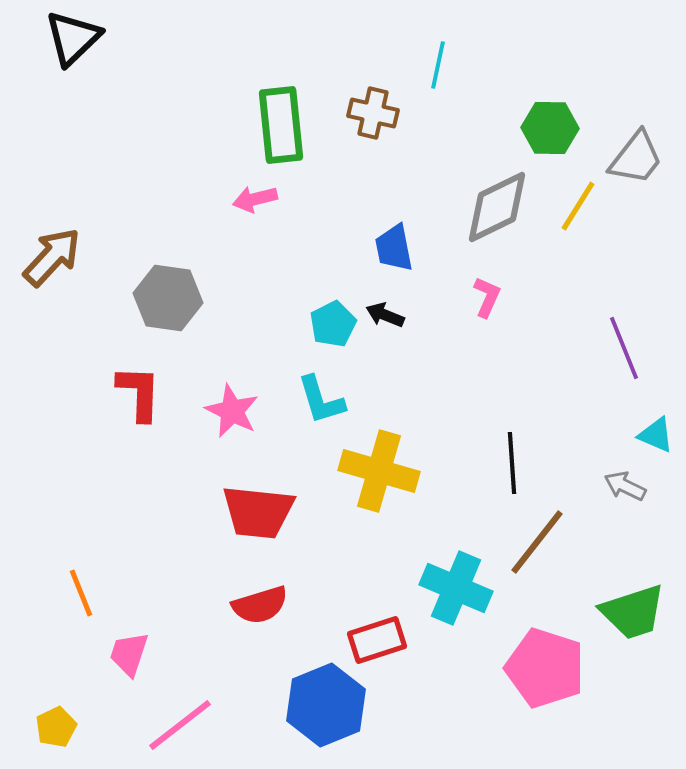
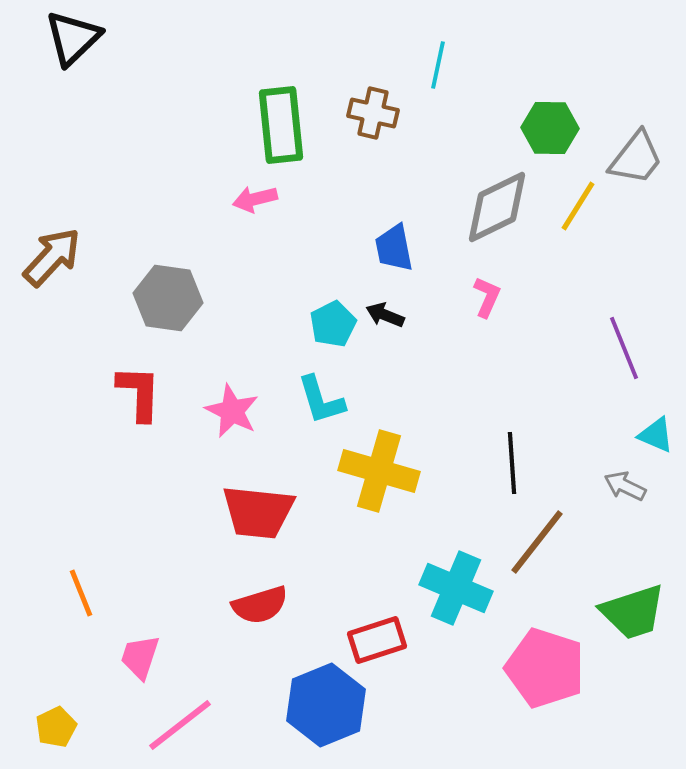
pink trapezoid: moved 11 px right, 3 px down
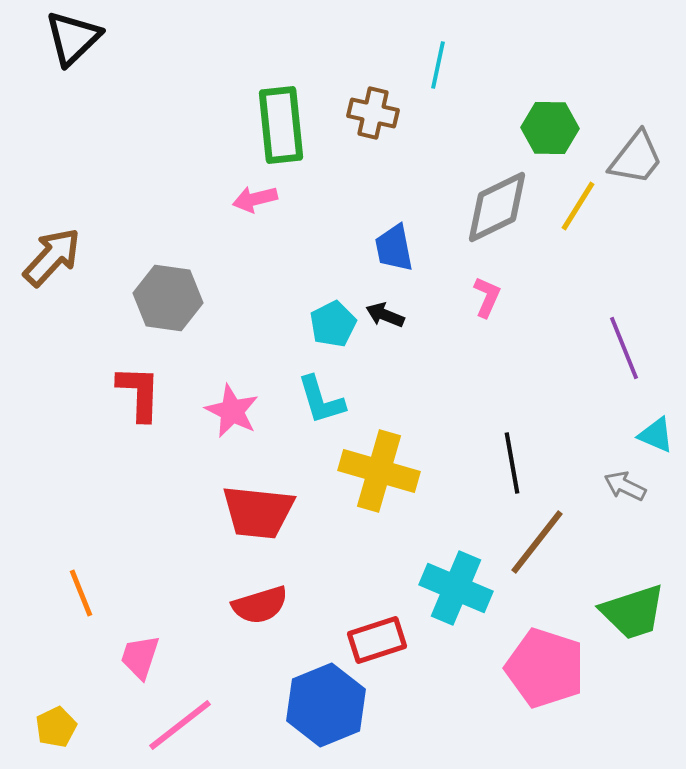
black line: rotated 6 degrees counterclockwise
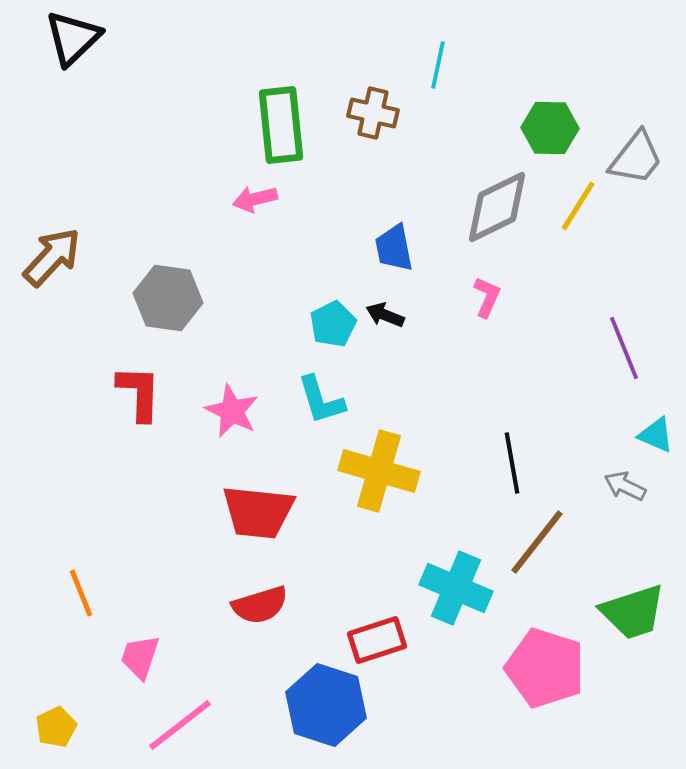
blue hexagon: rotated 20 degrees counterclockwise
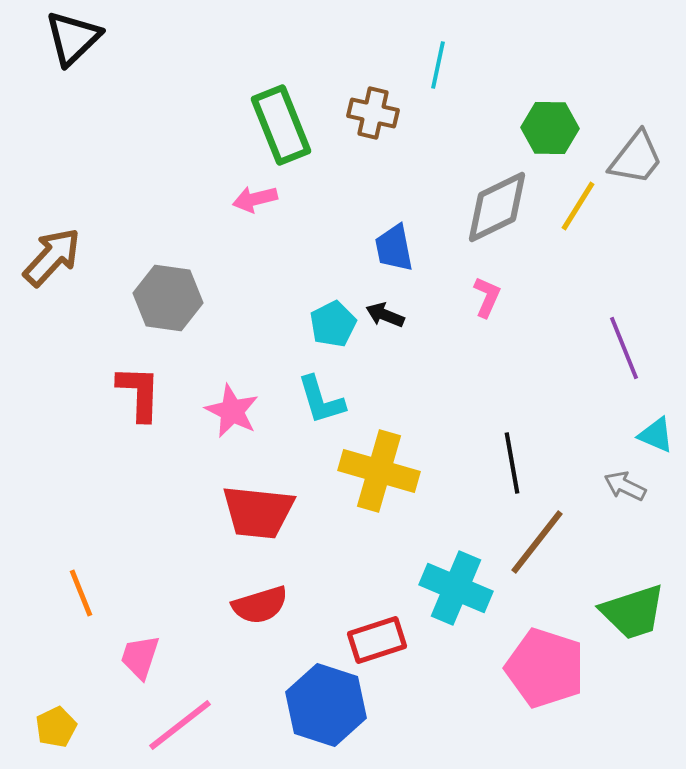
green rectangle: rotated 16 degrees counterclockwise
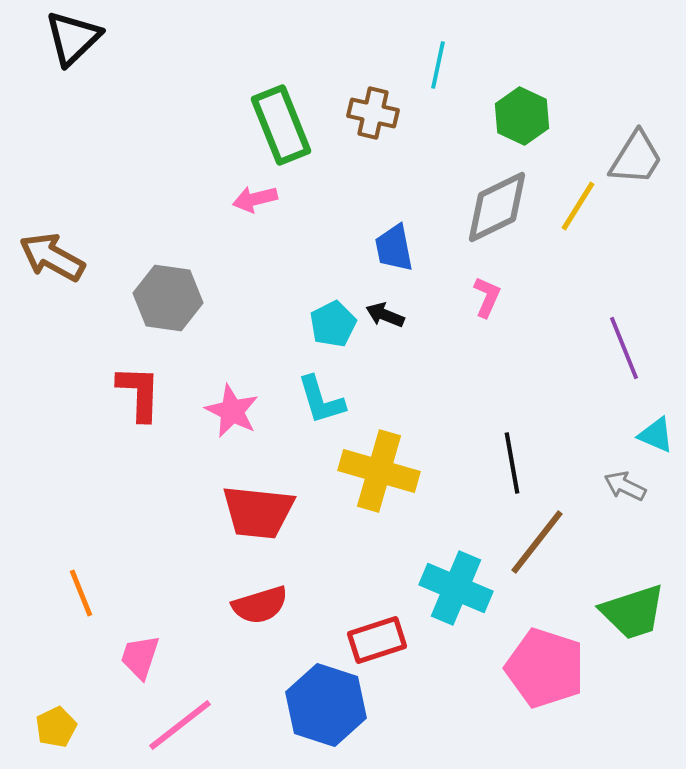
green hexagon: moved 28 px left, 12 px up; rotated 24 degrees clockwise
gray trapezoid: rotated 6 degrees counterclockwise
brown arrow: rotated 104 degrees counterclockwise
